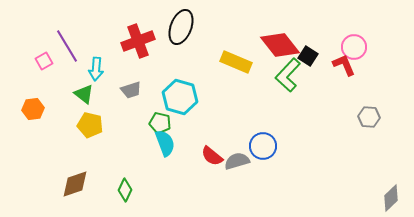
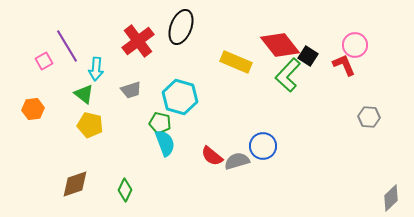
red cross: rotated 16 degrees counterclockwise
pink circle: moved 1 px right, 2 px up
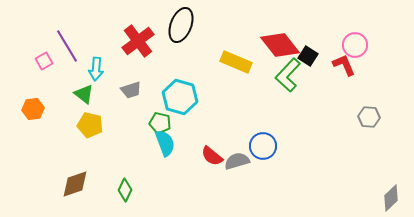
black ellipse: moved 2 px up
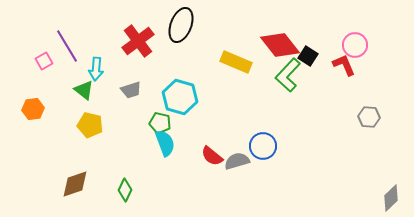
green triangle: moved 4 px up
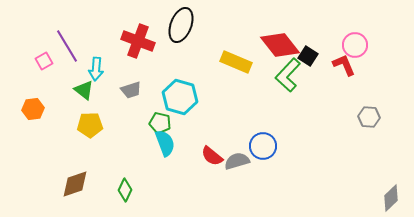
red cross: rotated 32 degrees counterclockwise
yellow pentagon: rotated 15 degrees counterclockwise
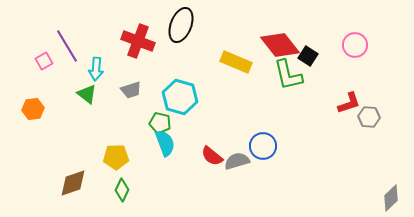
red L-shape: moved 5 px right, 38 px down; rotated 95 degrees clockwise
green L-shape: rotated 56 degrees counterclockwise
green triangle: moved 3 px right, 4 px down
yellow pentagon: moved 26 px right, 32 px down
brown diamond: moved 2 px left, 1 px up
green diamond: moved 3 px left
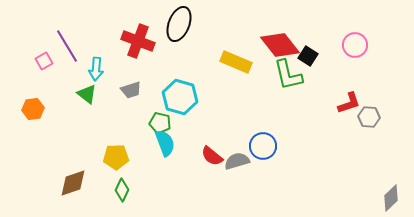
black ellipse: moved 2 px left, 1 px up
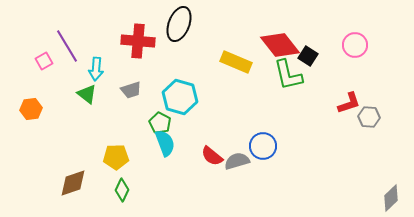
red cross: rotated 16 degrees counterclockwise
orange hexagon: moved 2 px left
green pentagon: rotated 15 degrees clockwise
